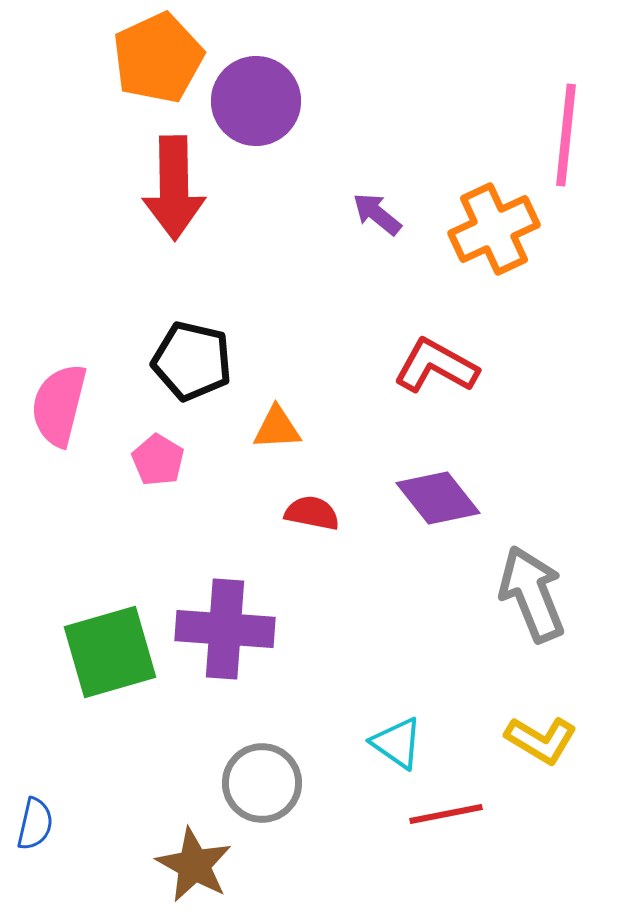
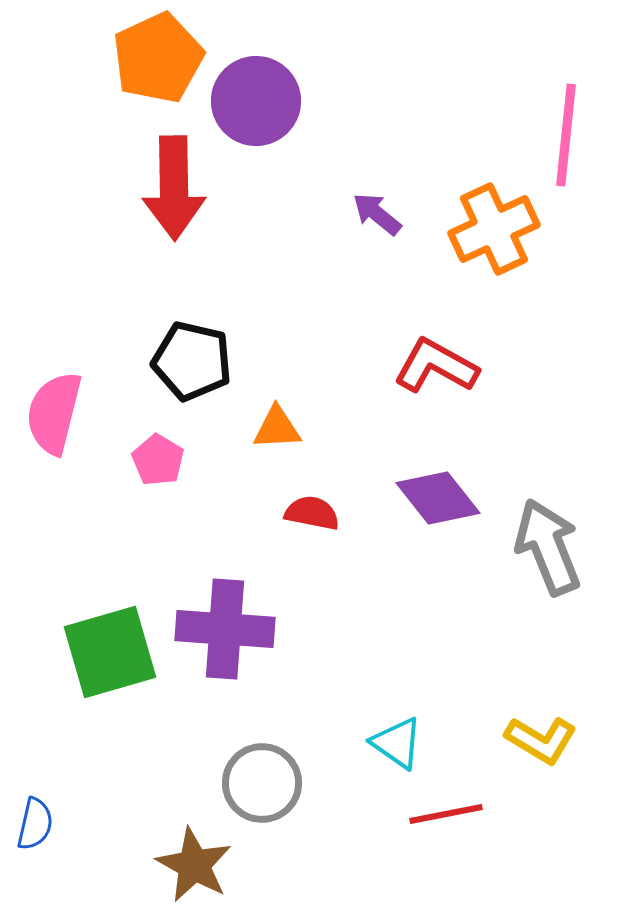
pink semicircle: moved 5 px left, 8 px down
gray arrow: moved 16 px right, 47 px up
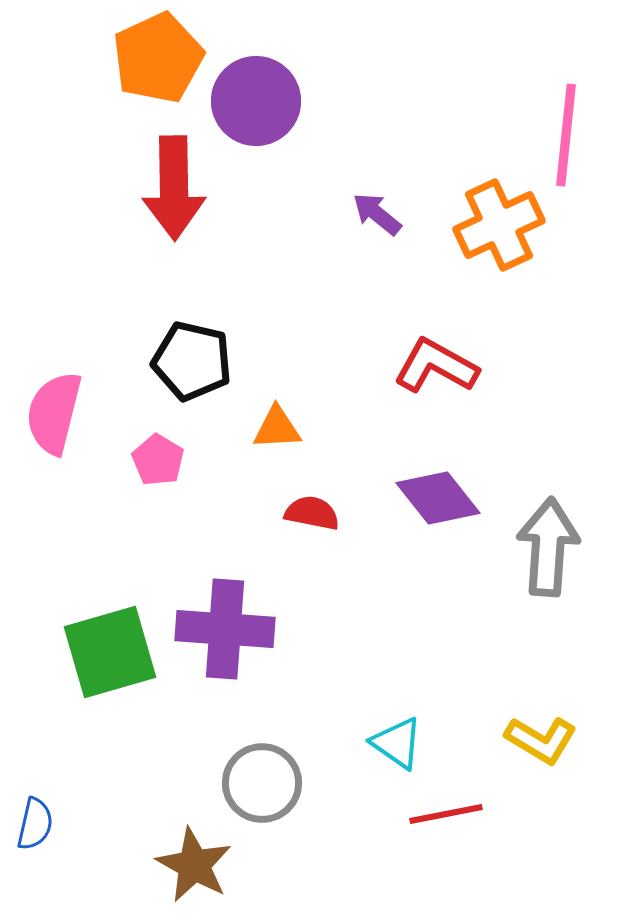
orange cross: moved 5 px right, 4 px up
gray arrow: rotated 26 degrees clockwise
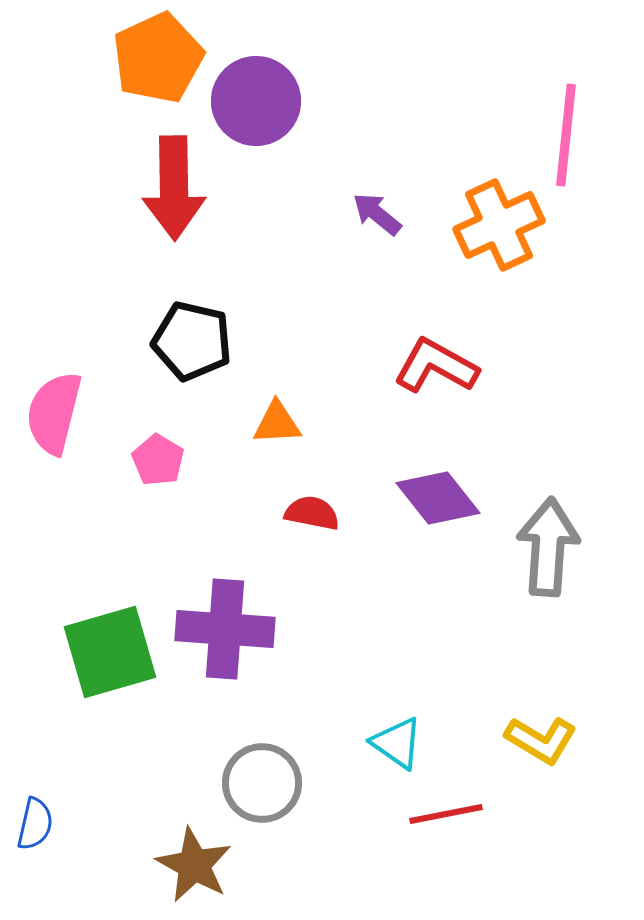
black pentagon: moved 20 px up
orange triangle: moved 5 px up
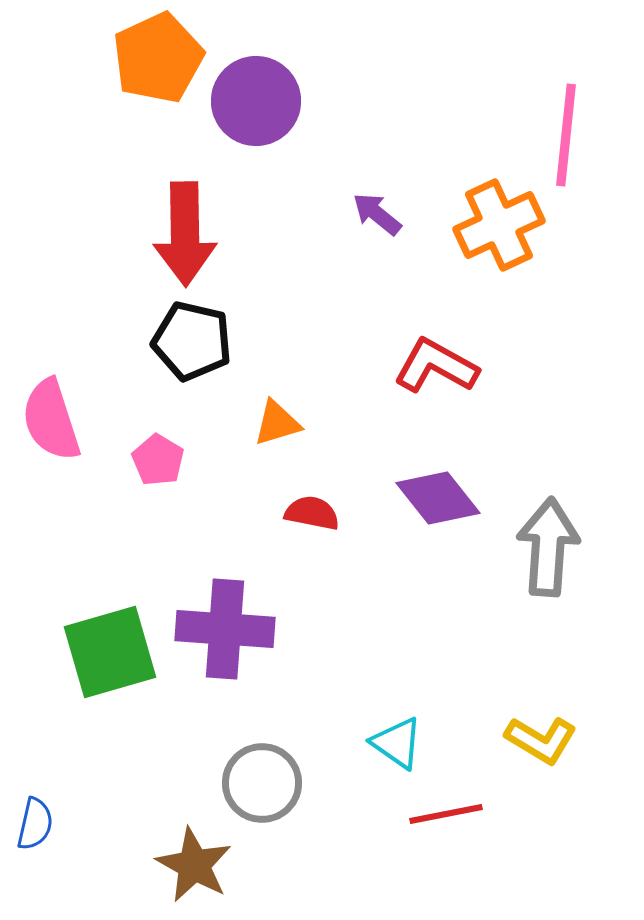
red arrow: moved 11 px right, 46 px down
pink semicircle: moved 3 px left, 7 px down; rotated 32 degrees counterclockwise
orange triangle: rotated 14 degrees counterclockwise
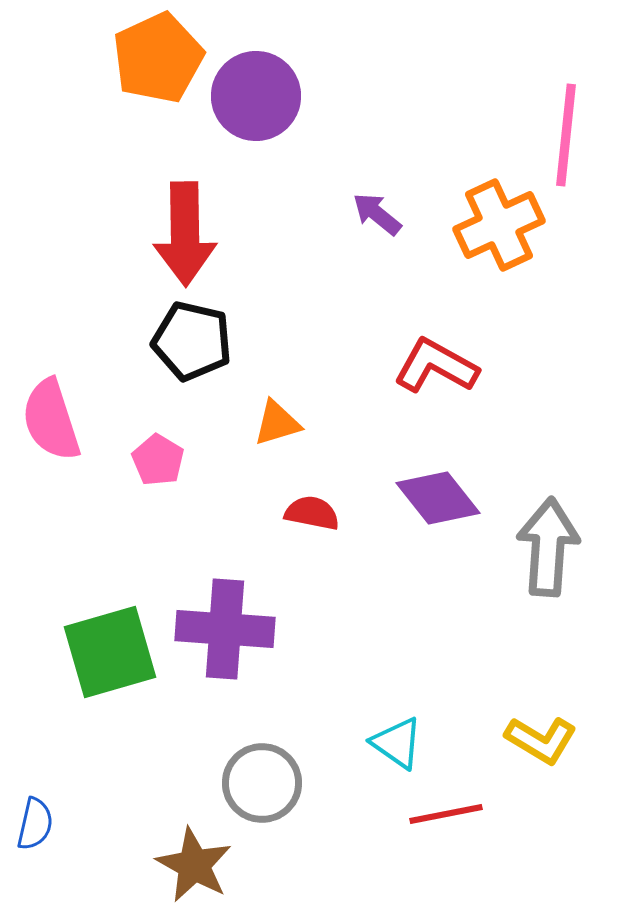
purple circle: moved 5 px up
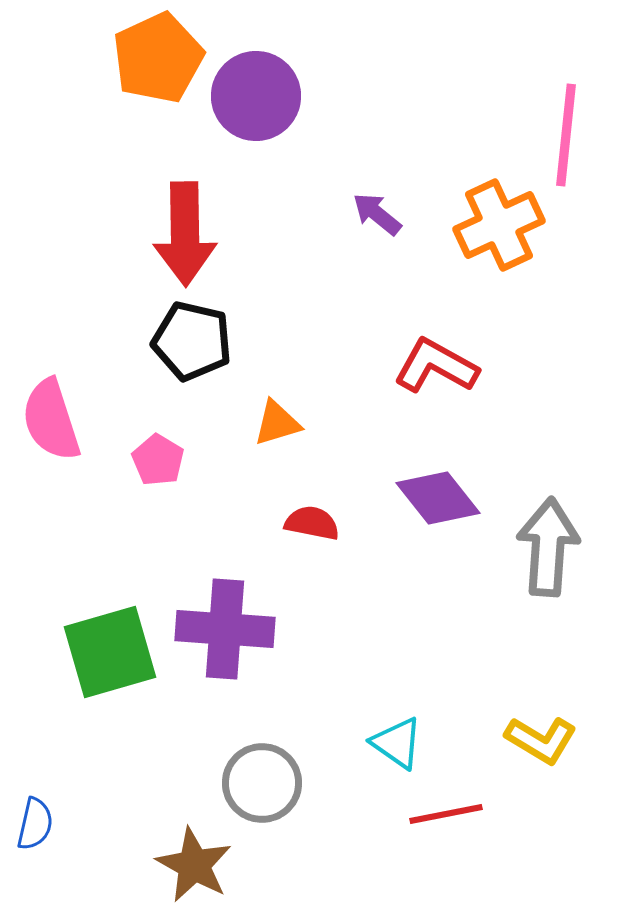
red semicircle: moved 10 px down
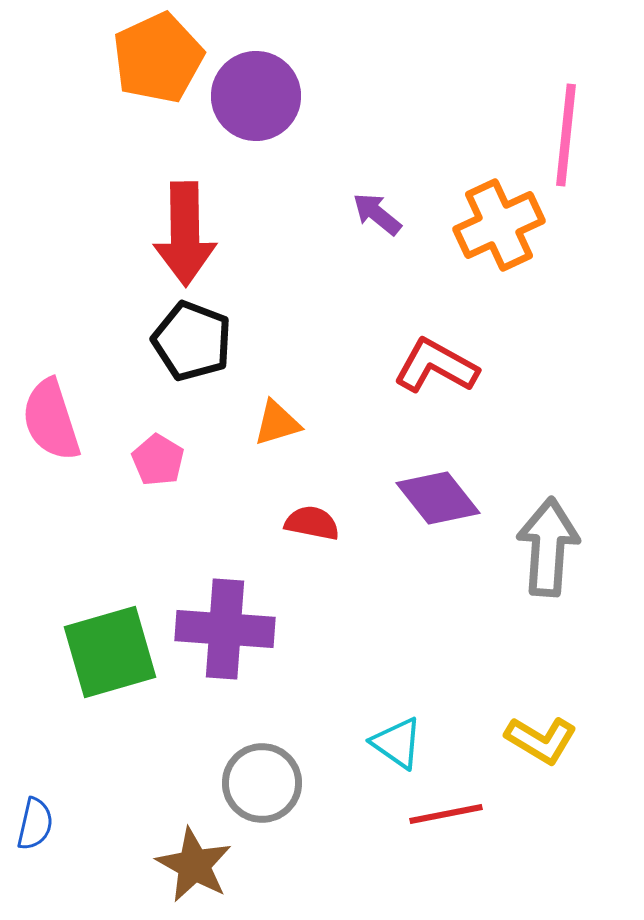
black pentagon: rotated 8 degrees clockwise
